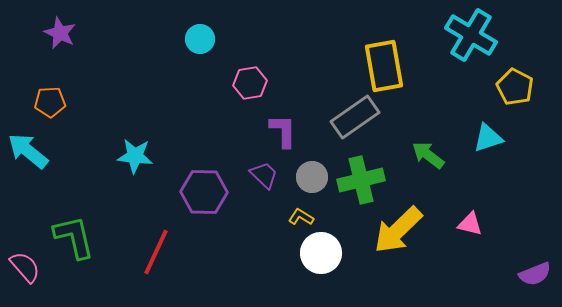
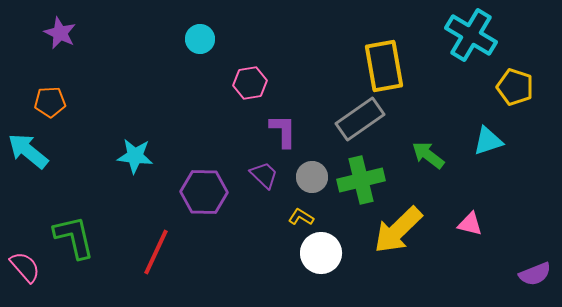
yellow pentagon: rotated 9 degrees counterclockwise
gray rectangle: moved 5 px right, 2 px down
cyan triangle: moved 3 px down
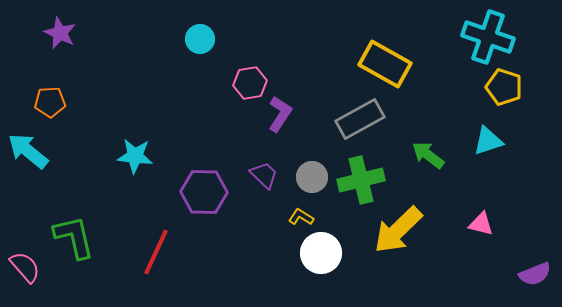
cyan cross: moved 17 px right, 2 px down; rotated 12 degrees counterclockwise
yellow rectangle: moved 1 px right, 2 px up; rotated 51 degrees counterclockwise
yellow pentagon: moved 11 px left
gray rectangle: rotated 6 degrees clockwise
purple L-shape: moved 3 px left, 17 px up; rotated 33 degrees clockwise
pink triangle: moved 11 px right
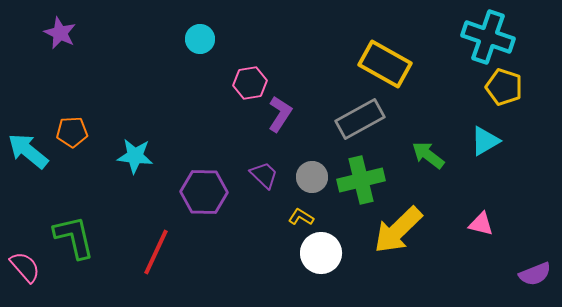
orange pentagon: moved 22 px right, 30 px down
cyan triangle: moved 3 px left; rotated 12 degrees counterclockwise
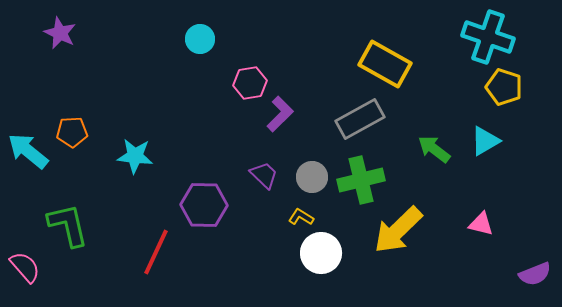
purple L-shape: rotated 12 degrees clockwise
green arrow: moved 6 px right, 6 px up
purple hexagon: moved 13 px down
green L-shape: moved 6 px left, 12 px up
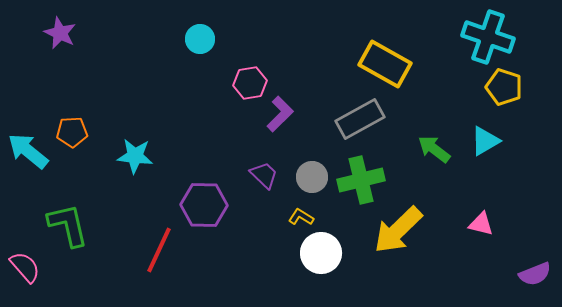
red line: moved 3 px right, 2 px up
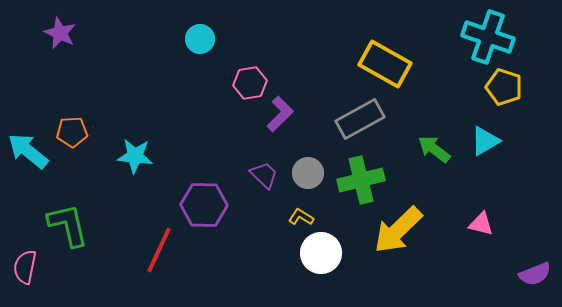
gray circle: moved 4 px left, 4 px up
pink semicircle: rotated 128 degrees counterclockwise
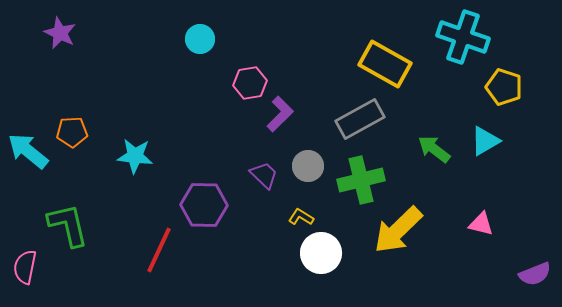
cyan cross: moved 25 px left
gray circle: moved 7 px up
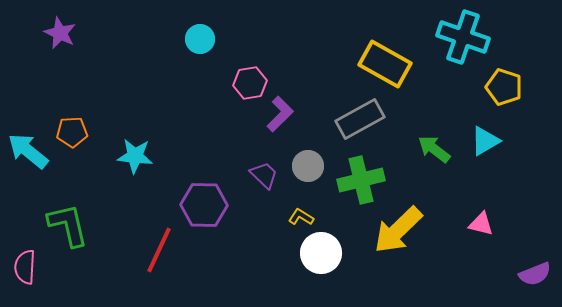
pink semicircle: rotated 8 degrees counterclockwise
